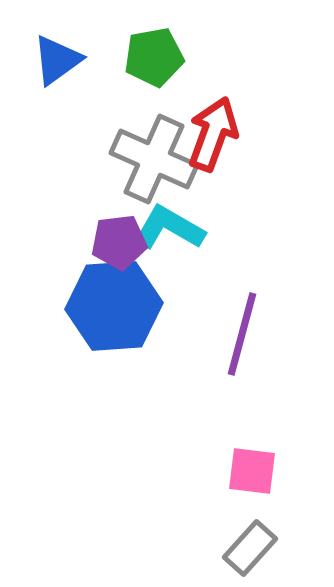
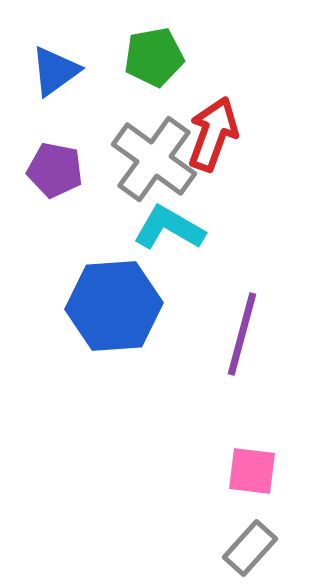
blue triangle: moved 2 px left, 11 px down
gray cross: rotated 12 degrees clockwise
purple pentagon: moved 64 px left, 72 px up; rotated 18 degrees clockwise
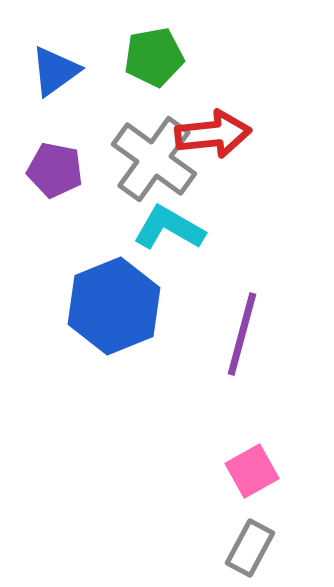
red arrow: rotated 64 degrees clockwise
blue hexagon: rotated 18 degrees counterclockwise
pink square: rotated 36 degrees counterclockwise
gray rectangle: rotated 14 degrees counterclockwise
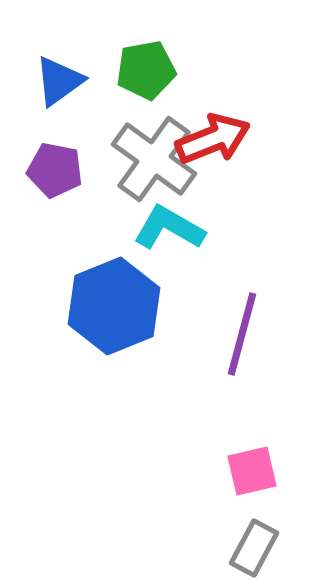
green pentagon: moved 8 px left, 13 px down
blue triangle: moved 4 px right, 10 px down
red arrow: moved 5 px down; rotated 16 degrees counterclockwise
pink square: rotated 16 degrees clockwise
gray rectangle: moved 4 px right
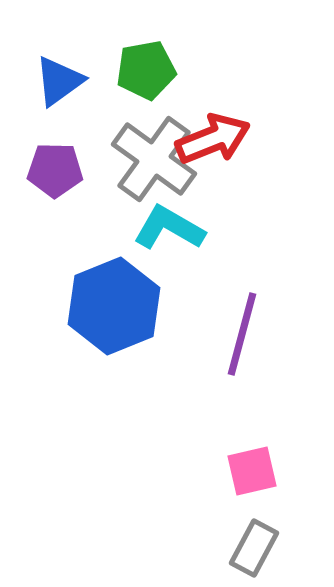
purple pentagon: rotated 10 degrees counterclockwise
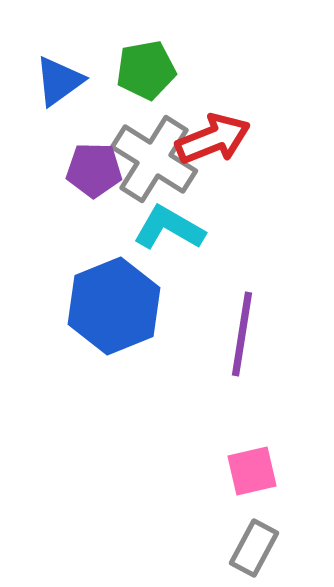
gray cross: rotated 4 degrees counterclockwise
purple pentagon: moved 39 px right
purple line: rotated 6 degrees counterclockwise
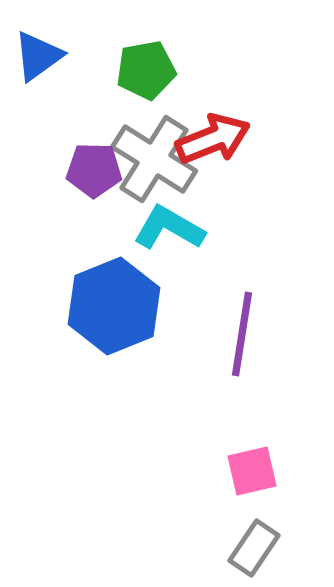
blue triangle: moved 21 px left, 25 px up
gray rectangle: rotated 6 degrees clockwise
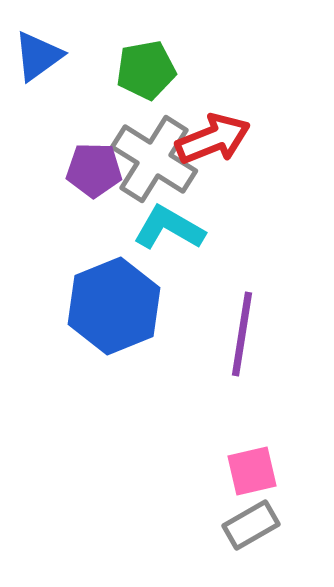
gray rectangle: moved 3 px left, 23 px up; rotated 26 degrees clockwise
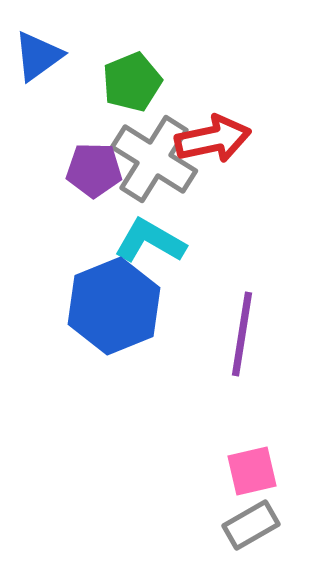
green pentagon: moved 14 px left, 12 px down; rotated 12 degrees counterclockwise
red arrow: rotated 10 degrees clockwise
cyan L-shape: moved 19 px left, 13 px down
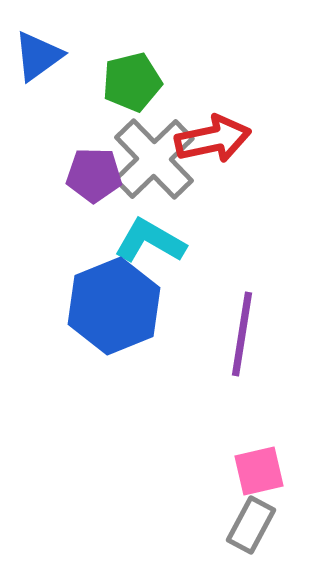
green pentagon: rotated 8 degrees clockwise
gray cross: rotated 14 degrees clockwise
purple pentagon: moved 5 px down
pink square: moved 7 px right
gray rectangle: rotated 32 degrees counterclockwise
